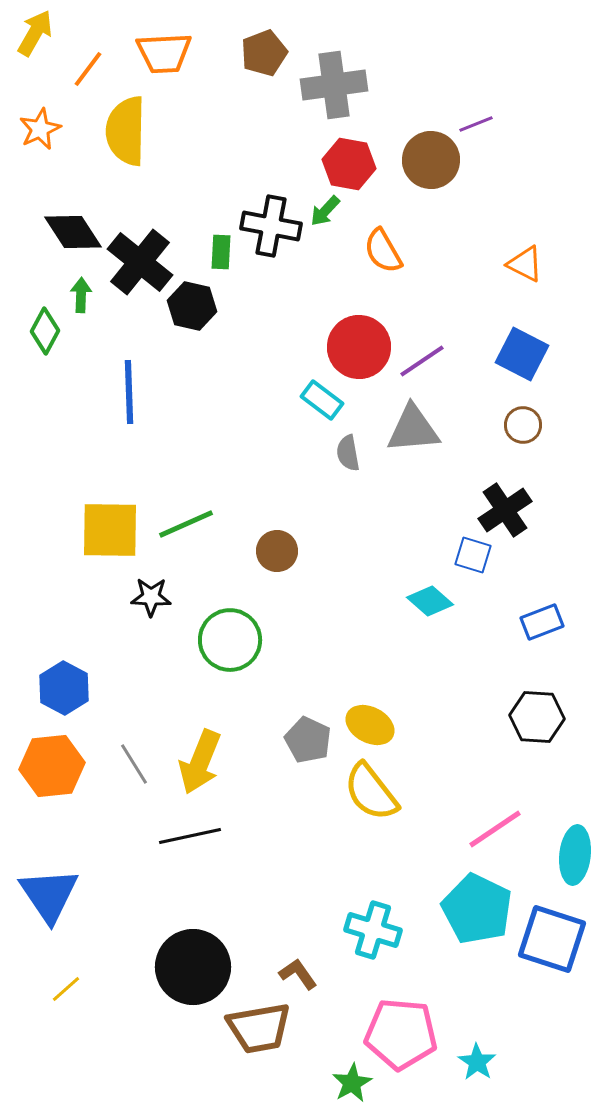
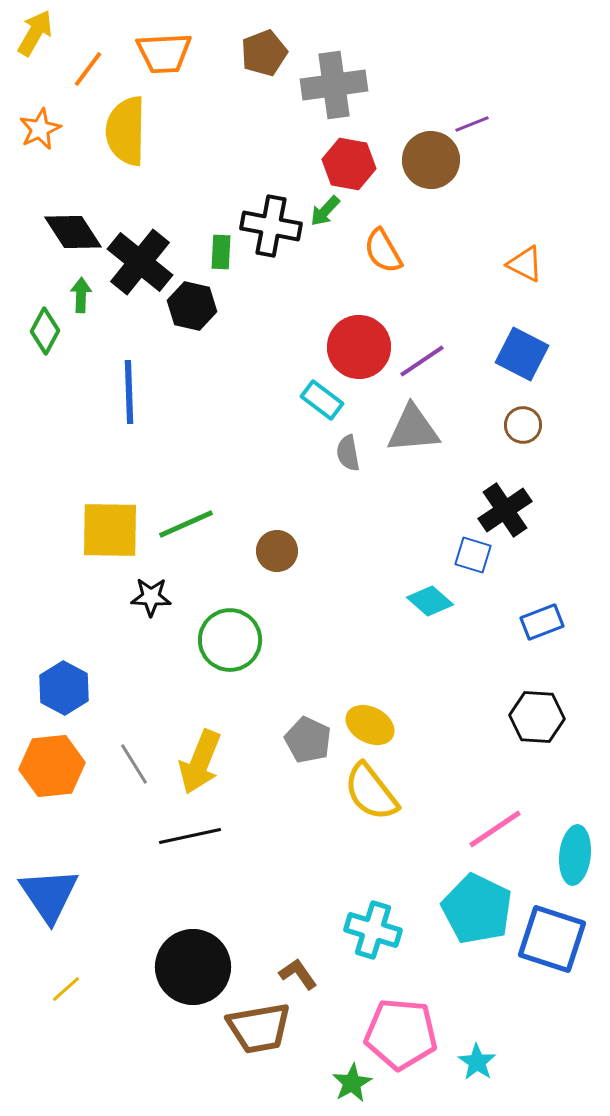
purple line at (476, 124): moved 4 px left
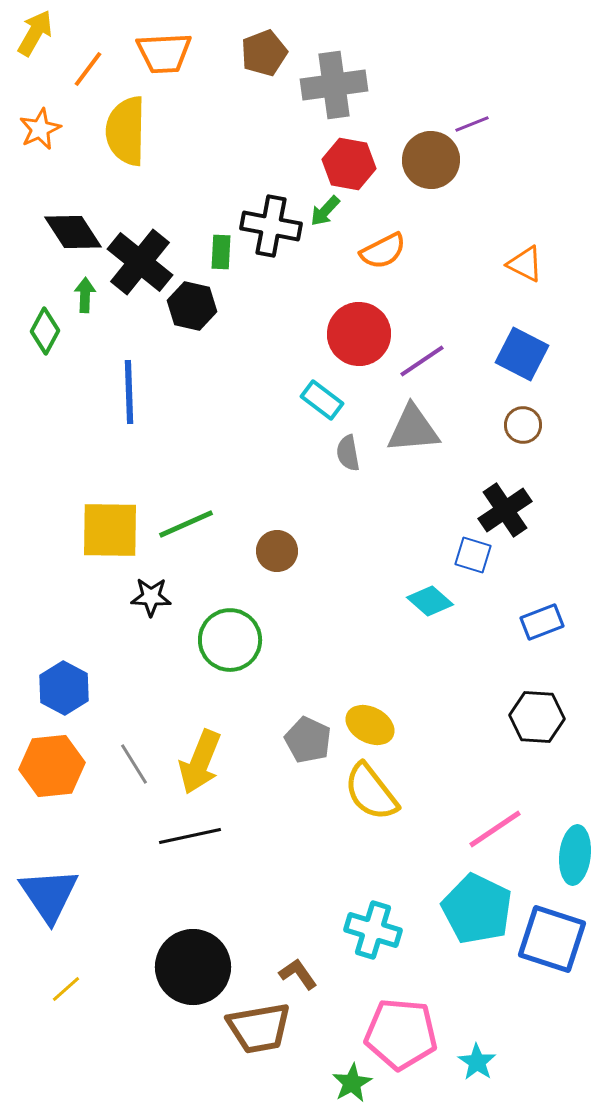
orange semicircle at (383, 251): rotated 87 degrees counterclockwise
green arrow at (81, 295): moved 4 px right
red circle at (359, 347): moved 13 px up
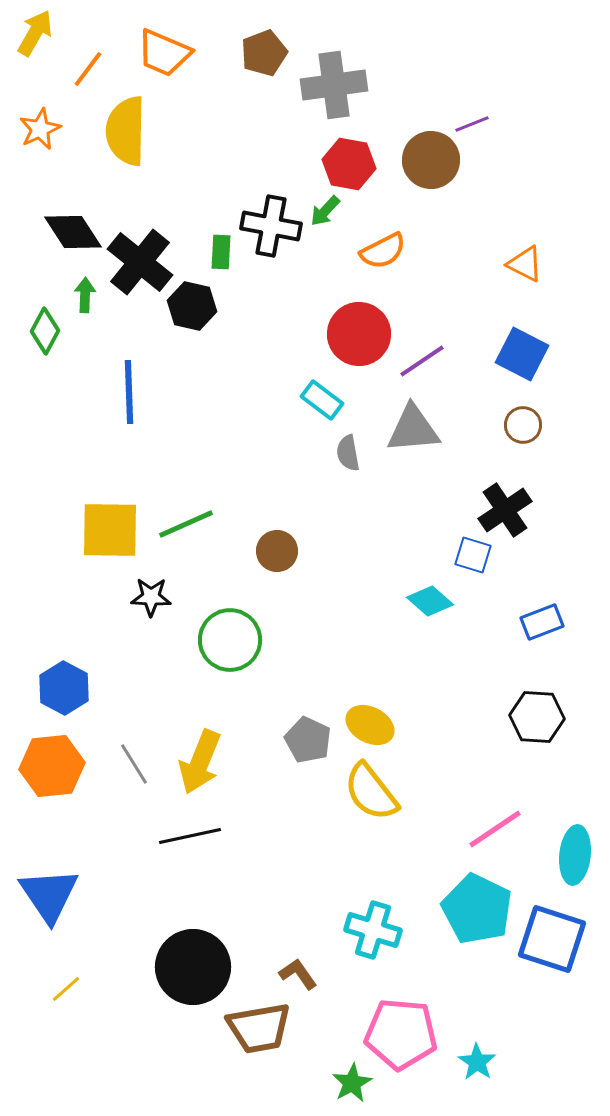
orange trapezoid at (164, 53): rotated 26 degrees clockwise
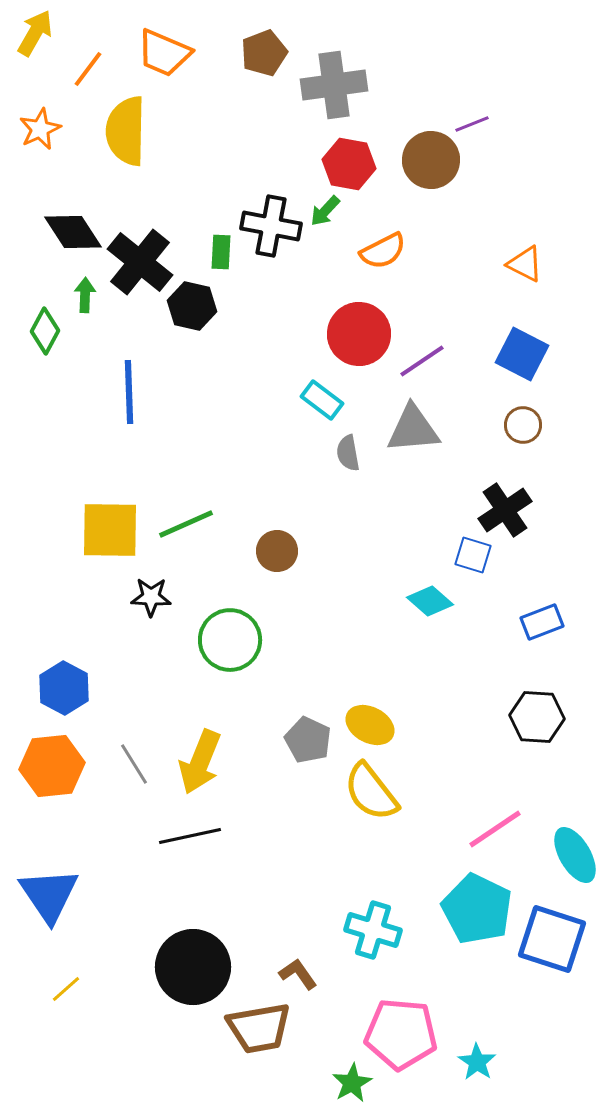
cyan ellipse at (575, 855): rotated 36 degrees counterclockwise
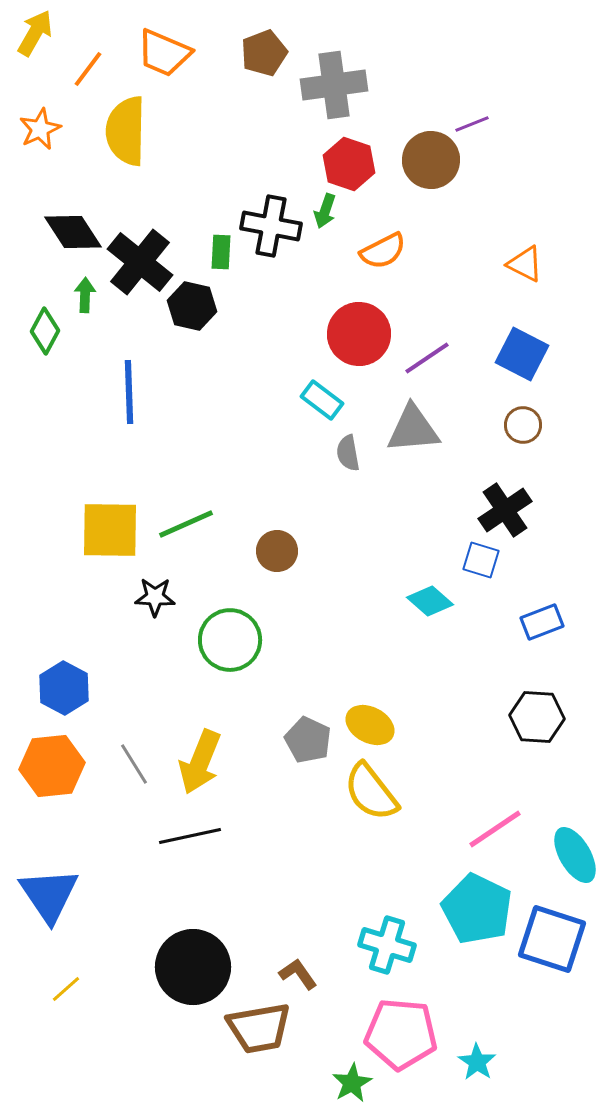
red hexagon at (349, 164): rotated 9 degrees clockwise
green arrow at (325, 211): rotated 24 degrees counterclockwise
purple line at (422, 361): moved 5 px right, 3 px up
blue square at (473, 555): moved 8 px right, 5 px down
black star at (151, 597): moved 4 px right
cyan cross at (373, 930): moved 14 px right, 15 px down
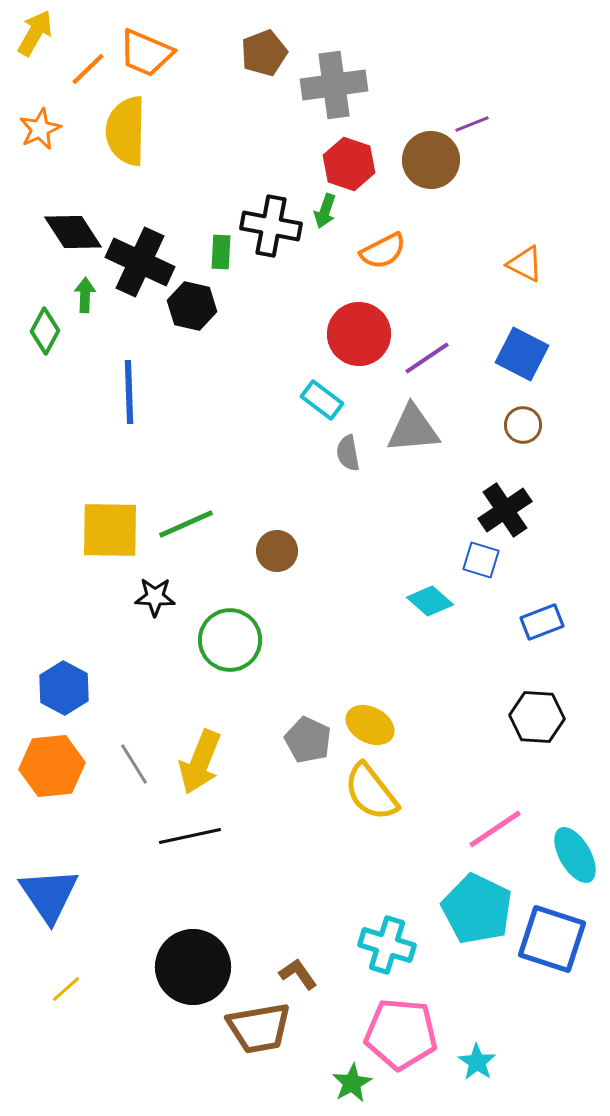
orange trapezoid at (164, 53): moved 18 px left
orange line at (88, 69): rotated 9 degrees clockwise
black cross at (140, 262): rotated 14 degrees counterclockwise
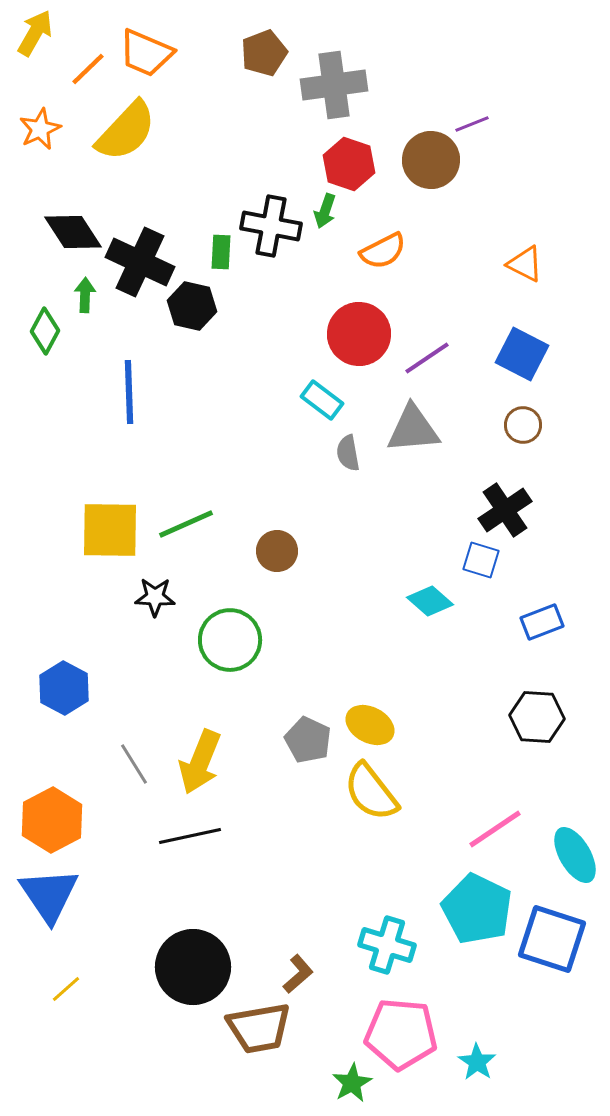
yellow semicircle at (126, 131): rotated 138 degrees counterclockwise
orange hexagon at (52, 766): moved 54 px down; rotated 22 degrees counterclockwise
brown L-shape at (298, 974): rotated 84 degrees clockwise
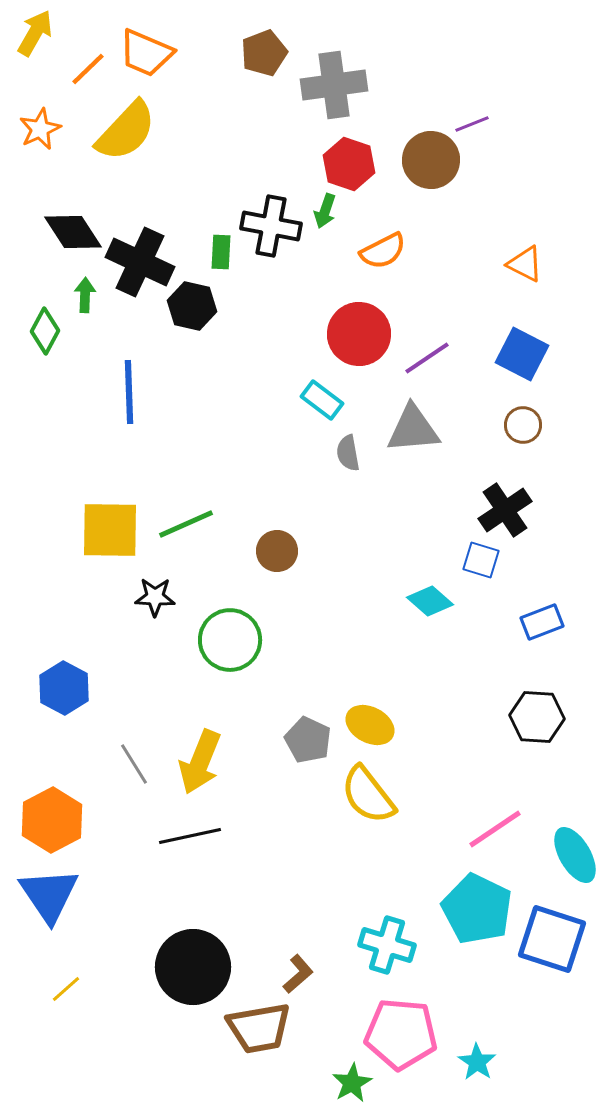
yellow semicircle at (371, 792): moved 3 px left, 3 px down
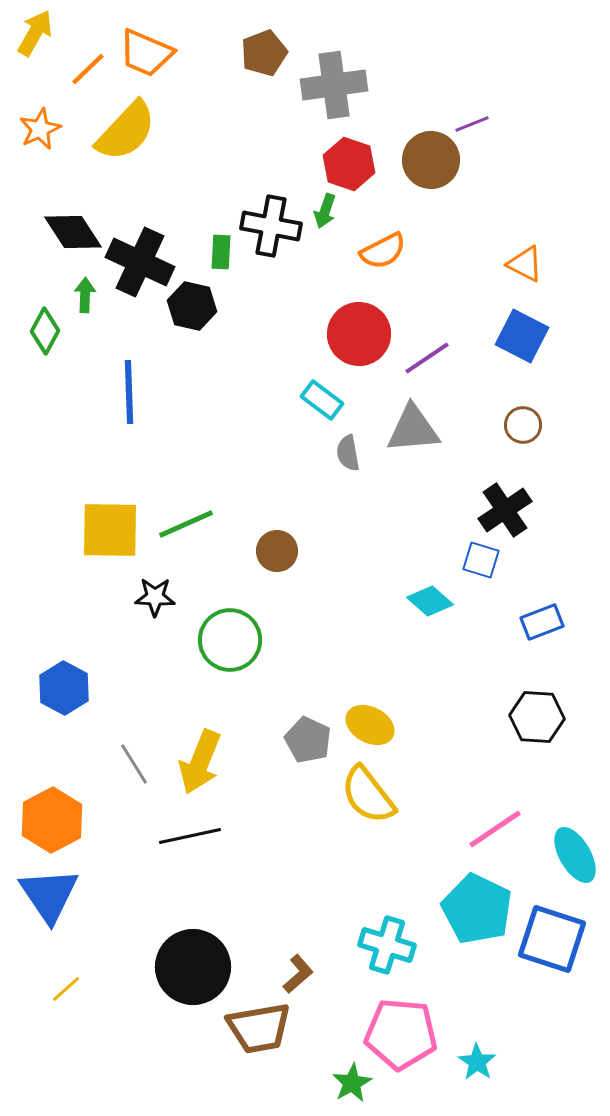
blue square at (522, 354): moved 18 px up
